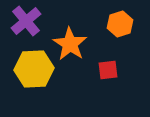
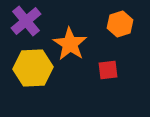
yellow hexagon: moved 1 px left, 1 px up
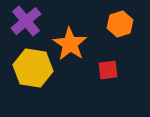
yellow hexagon: rotated 12 degrees clockwise
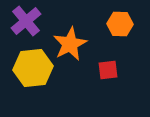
orange hexagon: rotated 20 degrees clockwise
orange star: rotated 12 degrees clockwise
yellow hexagon: rotated 15 degrees counterclockwise
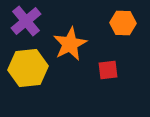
orange hexagon: moved 3 px right, 1 px up
yellow hexagon: moved 5 px left
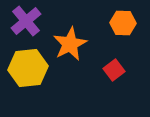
red square: moved 6 px right; rotated 30 degrees counterclockwise
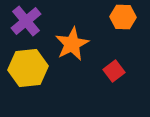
orange hexagon: moved 6 px up
orange star: moved 2 px right
red square: moved 1 px down
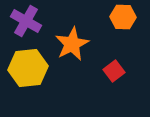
purple cross: rotated 20 degrees counterclockwise
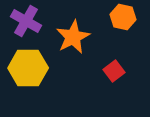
orange hexagon: rotated 10 degrees clockwise
orange star: moved 1 px right, 7 px up
yellow hexagon: rotated 6 degrees clockwise
